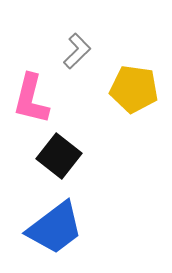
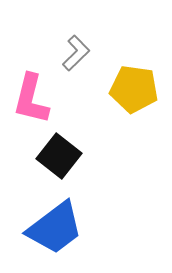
gray L-shape: moved 1 px left, 2 px down
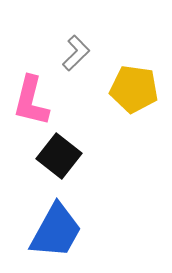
pink L-shape: moved 2 px down
blue trapezoid: moved 1 px right, 3 px down; rotated 24 degrees counterclockwise
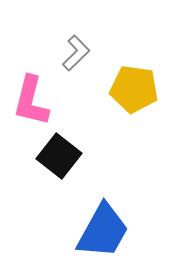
blue trapezoid: moved 47 px right
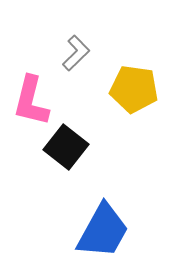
black square: moved 7 px right, 9 px up
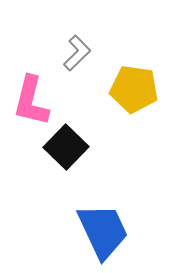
gray L-shape: moved 1 px right
black square: rotated 6 degrees clockwise
blue trapezoid: rotated 54 degrees counterclockwise
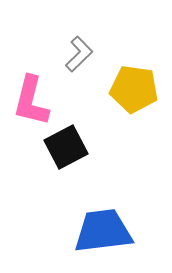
gray L-shape: moved 2 px right, 1 px down
black square: rotated 18 degrees clockwise
blue trapezoid: rotated 72 degrees counterclockwise
